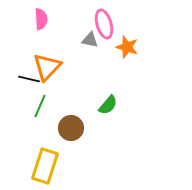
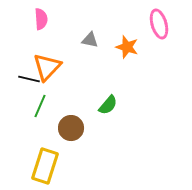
pink ellipse: moved 55 px right
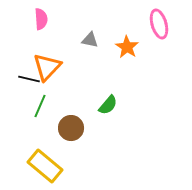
orange star: rotated 15 degrees clockwise
yellow rectangle: rotated 68 degrees counterclockwise
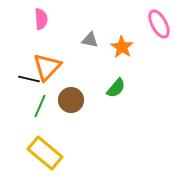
pink ellipse: rotated 12 degrees counterclockwise
orange star: moved 5 px left
green semicircle: moved 8 px right, 17 px up
brown circle: moved 28 px up
yellow rectangle: moved 13 px up
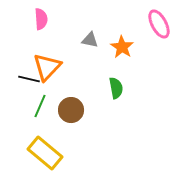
green semicircle: rotated 50 degrees counterclockwise
brown circle: moved 10 px down
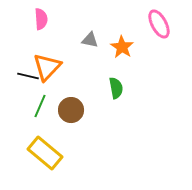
black line: moved 1 px left, 3 px up
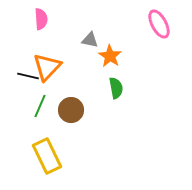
orange star: moved 12 px left, 9 px down
yellow rectangle: moved 2 px right, 3 px down; rotated 24 degrees clockwise
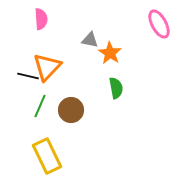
orange star: moved 3 px up
